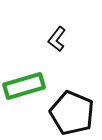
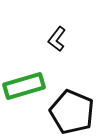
black pentagon: moved 1 px up
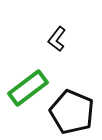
green rectangle: moved 4 px right, 2 px down; rotated 21 degrees counterclockwise
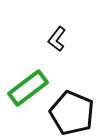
black pentagon: moved 1 px down
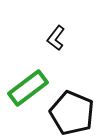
black L-shape: moved 1 px left, 1 px up
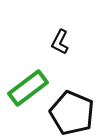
black L-shape: moved 4 px right, 4 px down; rotated 10 degrees counterclockwise
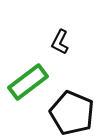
green rectangle: moved 6 px up
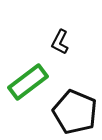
black pentagon: moved 3 px right, 1 px up
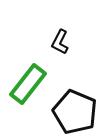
green rectangle: moved 2 px down; rotated 15 degrees counterclockwise
